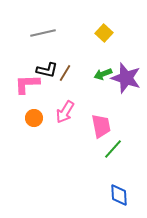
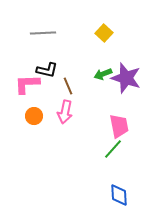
gray line: rotated 10 degrees clockwise
brown line: moved 3 px right, 13 px down; rotated 54 degrees counterclockwise
pink arrow: rotated 20 degrees counterclockwise
orange circle: moved 2 px up
pink trapezoid: moved 18 px right
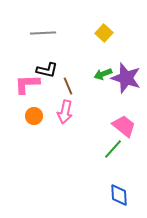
pink trapezoid: moved 5 px right; rotated 40 degrees counterclockwise
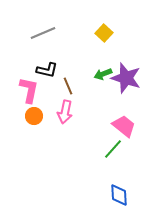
gray line: rotated 20 degrees counterclockwise
pink L-shape: moved 2 px right, 6 px down; rotated 104 degrees clockwise
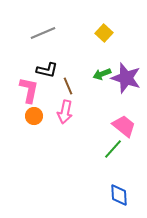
green arrow: moved 1 px left
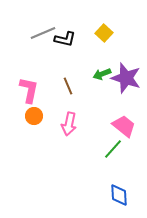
black L-shape: moved 18 px right, 31 px up
pink arrow: moved 4 px right, 12 px down
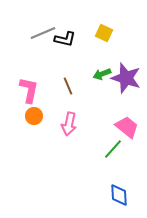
yellow square: rotated 18 degrees counterclockwise
pink trapezoid: moved 3 px right, 1 px down
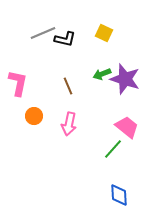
purple star: moved 1 px left, 1 px down
pink L-shape: moved 11 px left, 7 px up
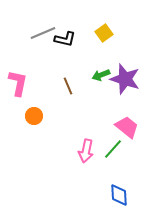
yellow square: rotated 30 degrees clockwise
green arrow: moved 1 px left, 1 px down
pink arrow: moved 17 px right, 27 px down
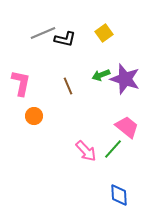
pink L-shape: moved 3 px right
pink arrow: rotated 55 degrees counterclockwise
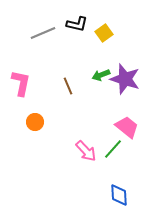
black L-shape: moved 12 px right, 15 px up
orange circle: moved 1 px right, 6 px down
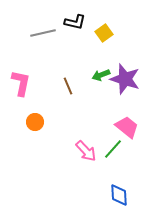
black L-shape: moved 2 px left, 2 px up
gray line: rotated 10 degrees clockwise
